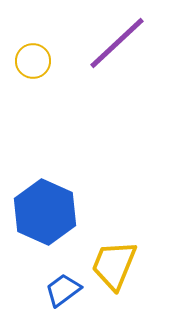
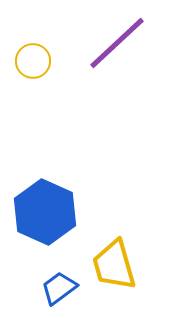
yellow trapezoid: rotated 38 degrees counterclockwise
blue trapezoid: moved 4 px left, 2 px up
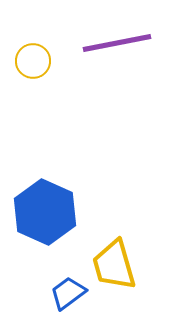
purple line: rotated 32 degrees clockwise
blue trapezoid: moved 9 px right, 5 px down
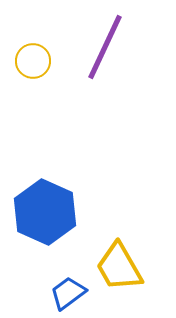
purple line: moved 12 px left, 4 px down; rotated 54 degrees counterclockwise
yellow trapezoid: moved 5 px right, 2 px down; rotated 14 degrees counterclockwise
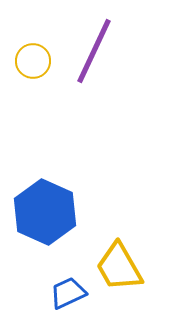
purple line: moved 11 px left, 4 px down
blue trapezoid: rotated 12 degrees clockwise
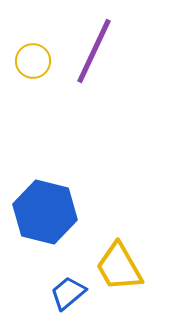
blue hexagon: rotated 10 degrees counterclockwise
blue trapezoid: rotated 15 degrees counterclockwise
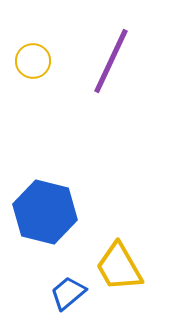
purple line: moved 17 px right, 10 px down
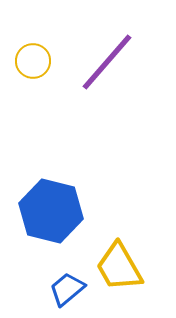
purple line: moved 4 px left, 1 px down; rotated 16 degrees clockwise
blue hexagon: moved 6 px right, 1 px up
blue trapezoid: moved 1 px left, 4 px up
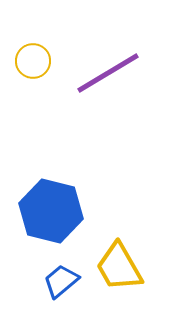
purple line: moved 1 px right, 11 px down; rotated 18 degrees clockwise
blue trapezoid: moved 6 px left, 8 px up
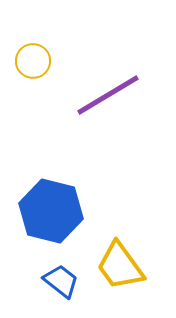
purple line: moved 22 px down
yellow trapezoid: moved 1 px right, 1 px up; rotated 6 degrees counterclockwise
blue trapezoid: rotated 78 degrees clockwise
